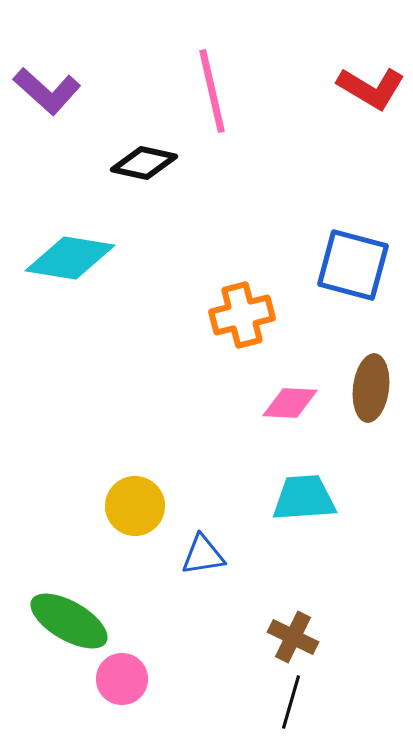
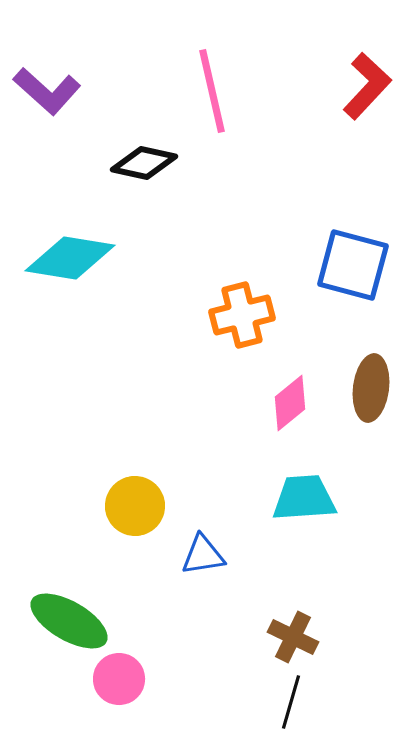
red L-shape: moved 4 px left, 2 px up; rotated 78 degrees counterclockwise
pink diamond: rotated 42 degrees counterclockwise
pink circle: moved 3 px left
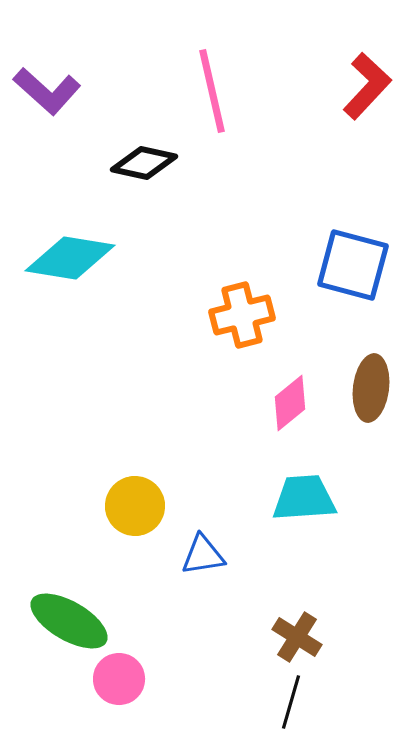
brown cross: moved 4 px right; rotated 6 degrees clockwise
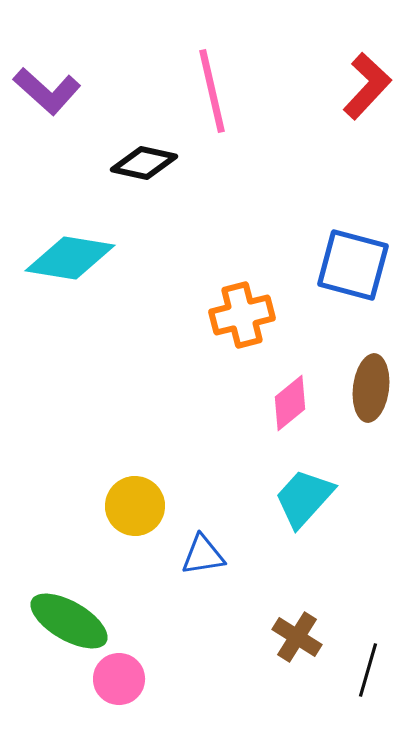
cyan trapezoid: rotated 44 degrees counterclockwise
black line: moved 77 px right, 32 px up
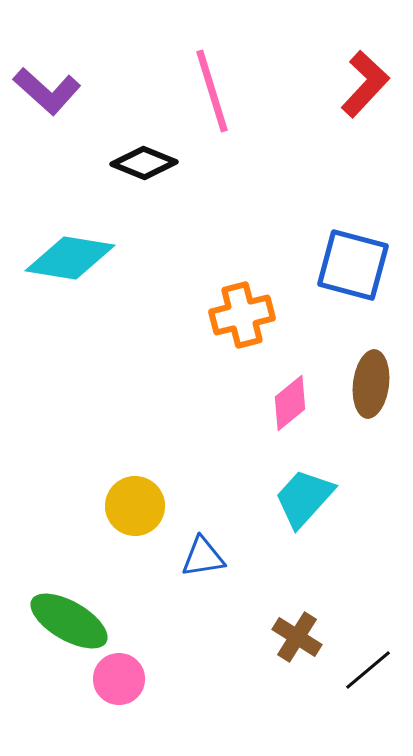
red L-shape: moved 2 px left, 2 px up
pink line: rotated 4 degrees counterclockwise
black diamond: rotated 10 degrees clockwise
brown ellipse: moved 4 px up
blue triangle: moved 2 px down
black line: rotated 34 degrees clockwise
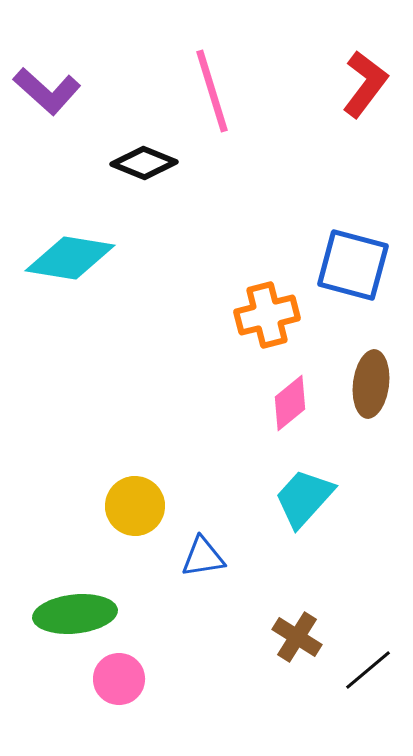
red L-shape: rotated 6 degrees counterclockwise
orange cross: moved 25 px right
green ellipse: moved 6 px right, 7 px up; rotated 36 degrees counterclockwise
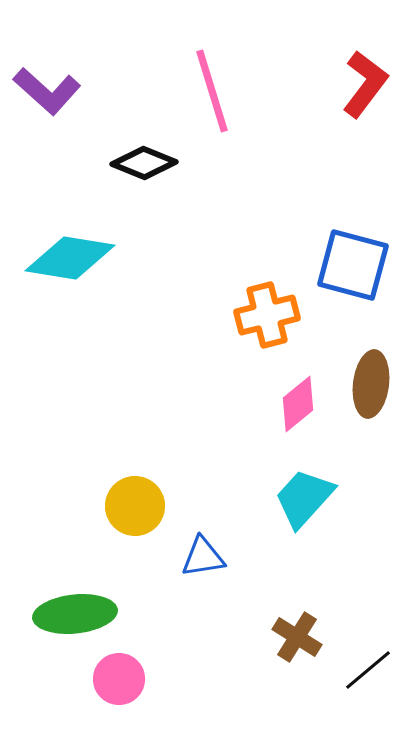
pink diamond: moved 8 px right, 1 px down
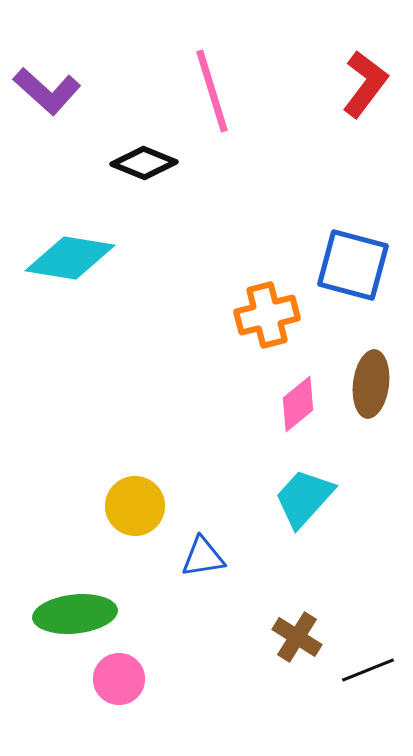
black line: rotated 18 degrees clockwise
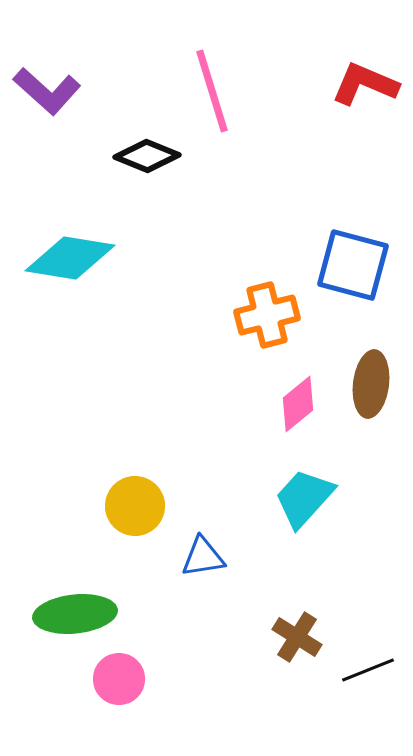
red L-shape: rotated 104 degrees counterclockwise
black diamond: moved 3 px right, 7 px up
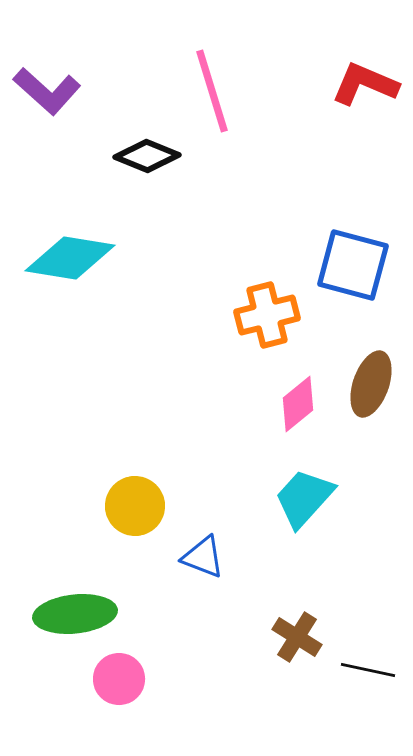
brown ellipse: rotated 12 degrees clockwise
blue triangle: rotated 30 degrees clockwise
black line: rotated 34 degrees clockwise
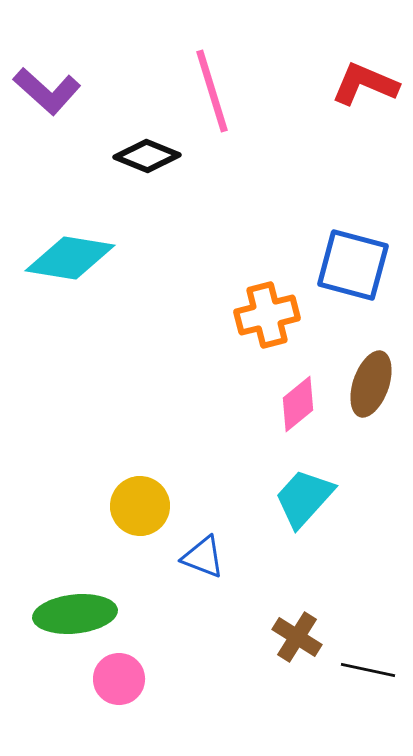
yellow circle: moved 5 px right
